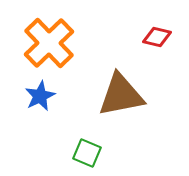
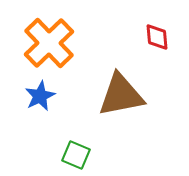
red diamond: rotated 72 degrees clockwise
green square: moved 11 px left, 2 px down
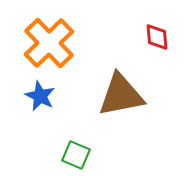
blue star: rotated 20 degrees counterclockwise
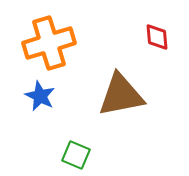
orange cross: rotated 27 degrees clockwise
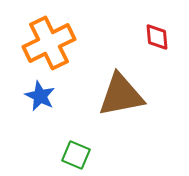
orange cross: rotated 9 degrees counterclockwise
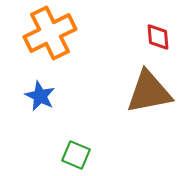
red diamond: moved 1 px right
orange cross: moved 1 px right, 10 px up
brown triangle: moved 28 px right, 3 px up
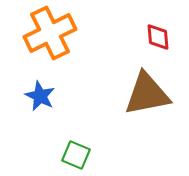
brown triangle: moved 2 px left, 2 px down
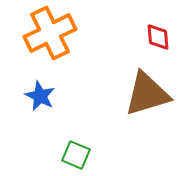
brown triangle: rotated 6 degrees counterclockwise
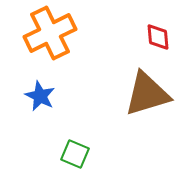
green square: moved 1 px left, 1 px up
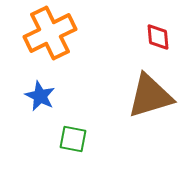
brown triangle: moved 3 px right, 2 px down
green square: moved 2 px left, 15 px up; rotated 12 degrees counterclockwise
